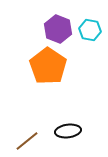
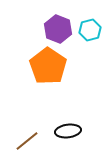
cyan hexagon: rotated 25 degrees counterclockwise
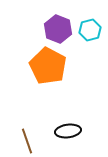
orange pentagon: rotated 6 degrees counterclockwise
brown line: rotated 70 degrees counterclockwise
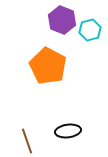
purple hexagon: moved 4 px right, 9 px up
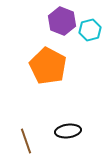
purple hexagon: moved 1 px down
brown line: moved 1 px left
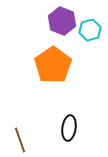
orange pentagon: moved 5 px right, 1 px up; rotated 9 degrees clockwise
black ellipse: moved 1 px right, 3 px up; rotated 75 degrees counterclockwise
brown line: moved 6 px left, 1 px up
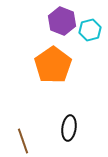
brown line: moved 3 px right, 1 px down
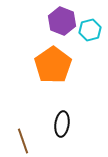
black ellipse: moved 7 px left, 4 px up
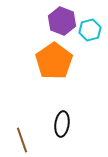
orange pentagon: moved 1 px right, 4 px up
brown line: moved 1 px left, 1 px up
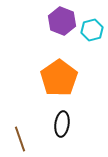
cyan hexagon: moved 2 px right
orange pentagon: moved 5 px right, 17 px down
brown line: moved 2 px left, 1 px up
